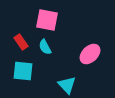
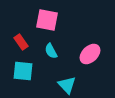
cyan semicircle: moved 6 px right, 4 px down
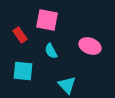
red rectangle: moved 1 px left, 7 px up
pink ellipse: moved 8 px up; rotated 65 degrees clockwise
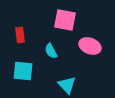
pink square: moved 18 px right
red rectangle: rotated 28 degrees clockwise
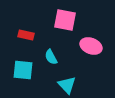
red rectangle: moved 6 px right; rotated 70 degrees counterclockwise
pink ellipse: moved 1 px right
cyan semicircle: moved 6 px down
cyan square: moved 1 px up
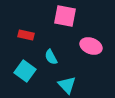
pink square: moved 4 px up
cyan square: moved 2 px right, 1 px down; rotated 30 degrees clockwise
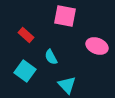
red rectangle: rotated 28 degrees clockwise
pink ellipse: moved 6 px right
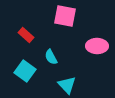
pink ellipse: rotated 20 degrees counterclockwise
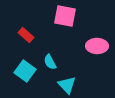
cyan semicircle: moved 1 px left, 5 px down
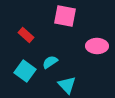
cyan semicircle: rotated 84 degrees clockwise
